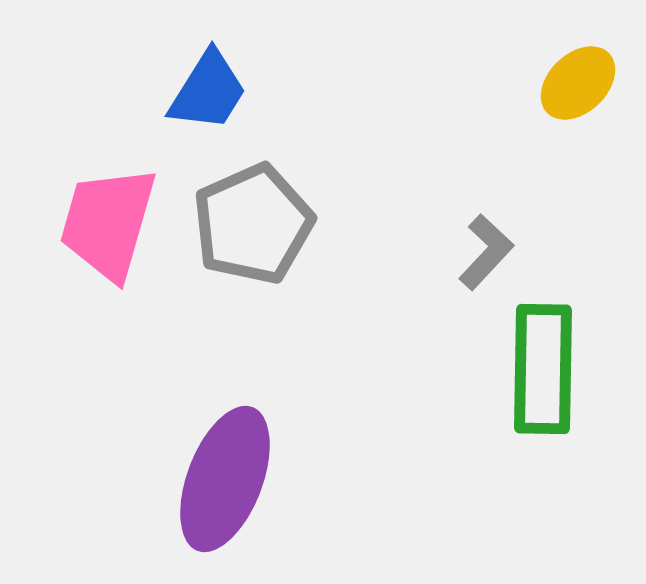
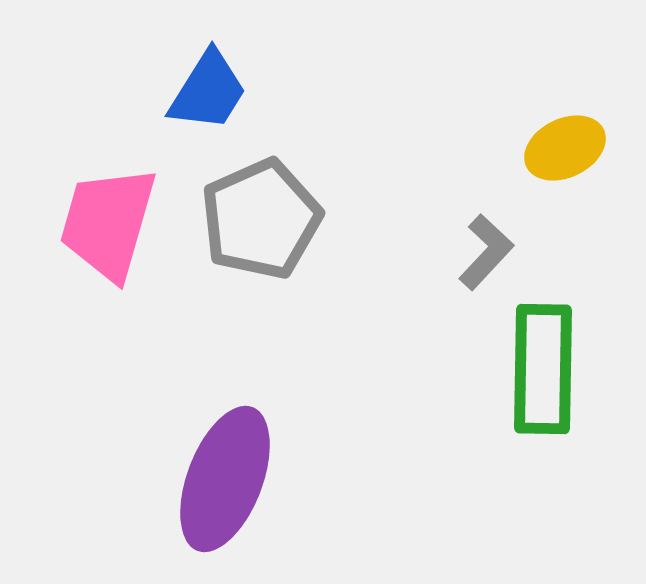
yellow ellipse: moved 13 px left, 65 px down; rotated 18 degrees clockwise
gray pentagon: moved 8 px right, 5 px up
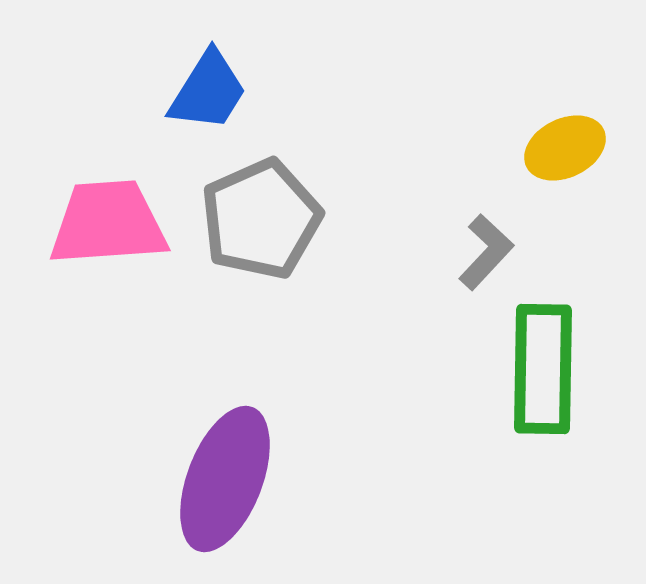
pink trapezoid: rotated 70 degrees clockwise
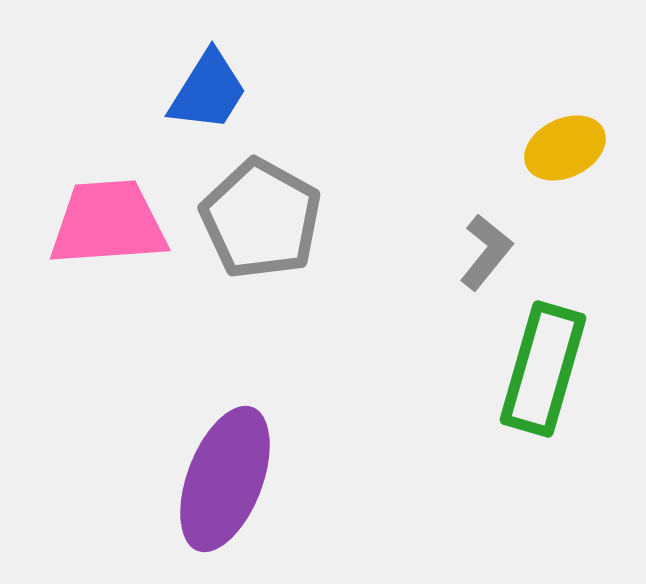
gray pentagon: rotated 19 degrees counterclockwise
gray L-shape: rotated 4 degrees counterclockwise
green rectangle: rotated 15 degrees clockwise
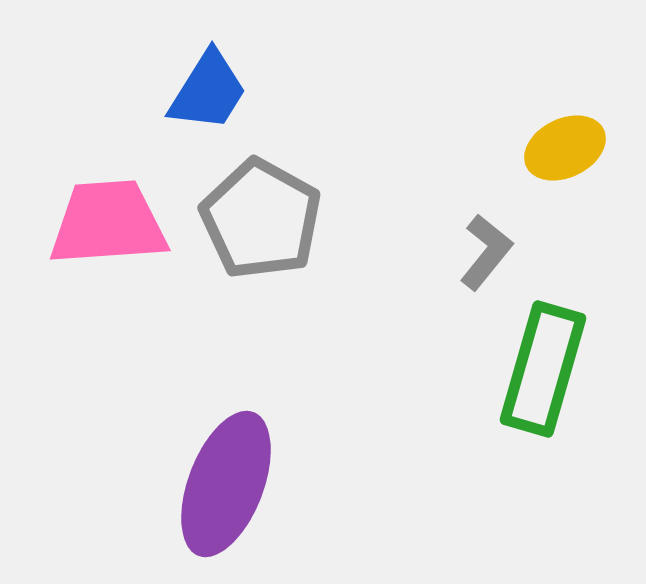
purple ellipse: moved 1 px right, 5 px down
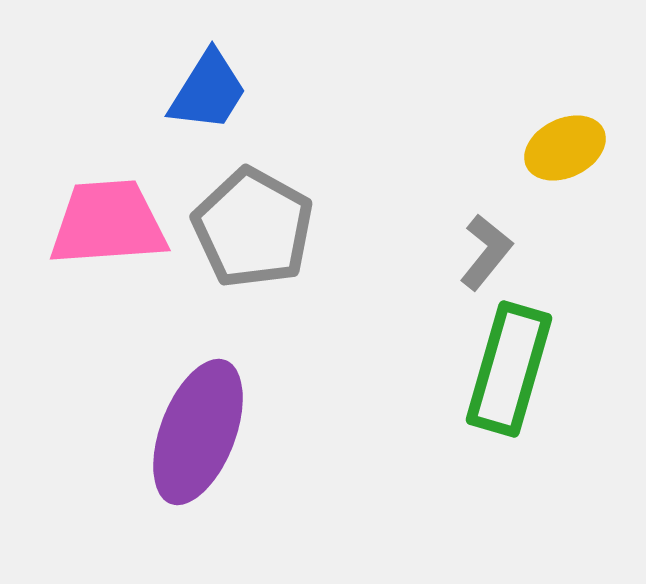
gray pentagon: moved 8 px left, 9 px down
green rectangle: moved 34 px left
purple ellipse: moved 28 px left, 52 px up
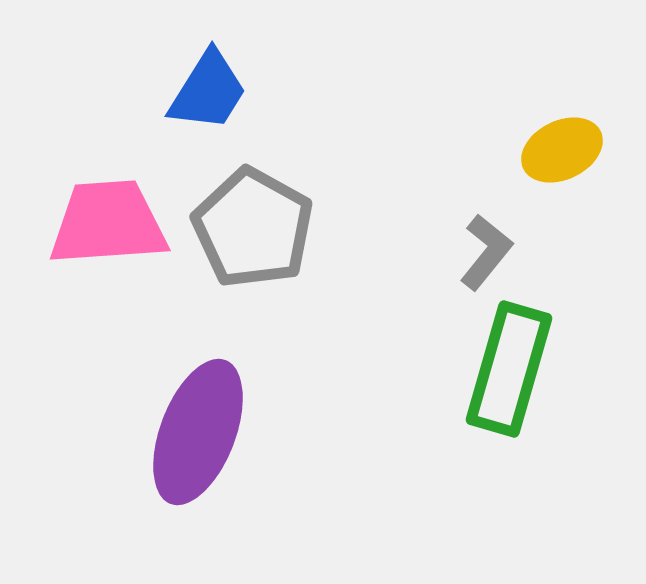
yellow ellipse: moved 3 px left, 2 px down
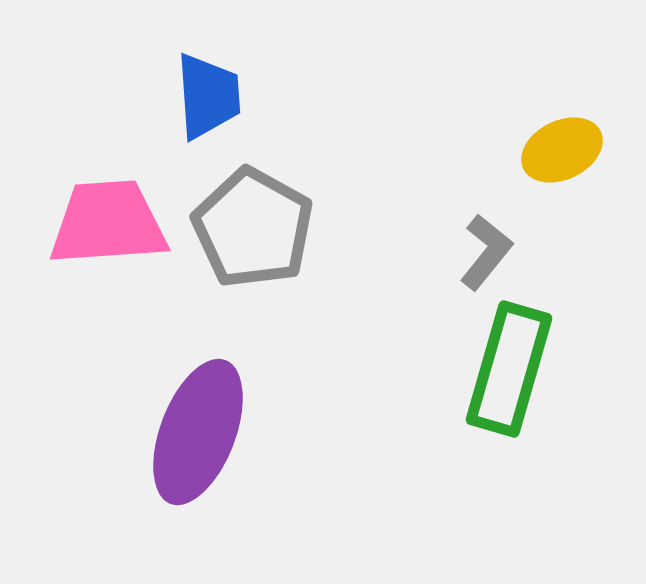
blue trapezoid: moved 5 px down; rotated 36 degrees counterclockwise
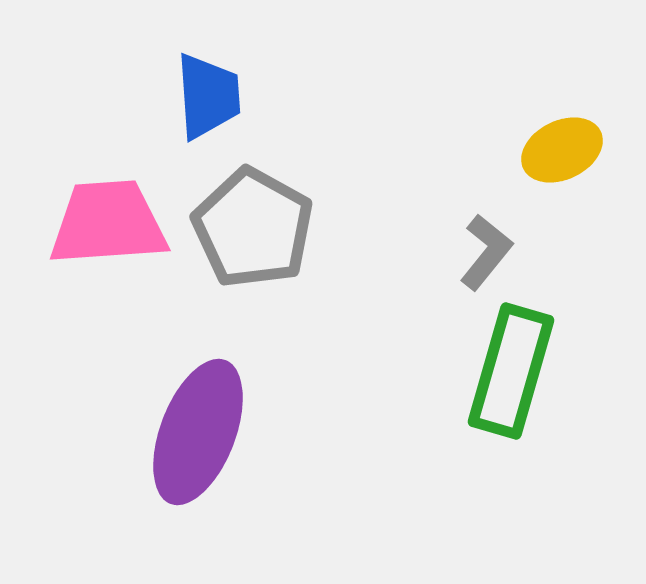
green rectangle: moved 2 px right, 2 px down
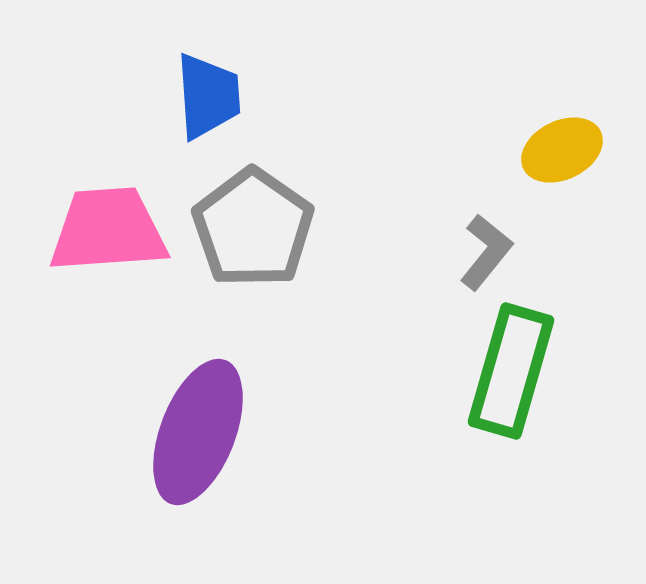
pink trapezoid: moved 7 px down
gray pentagon: rotated 6 degrees clockwise
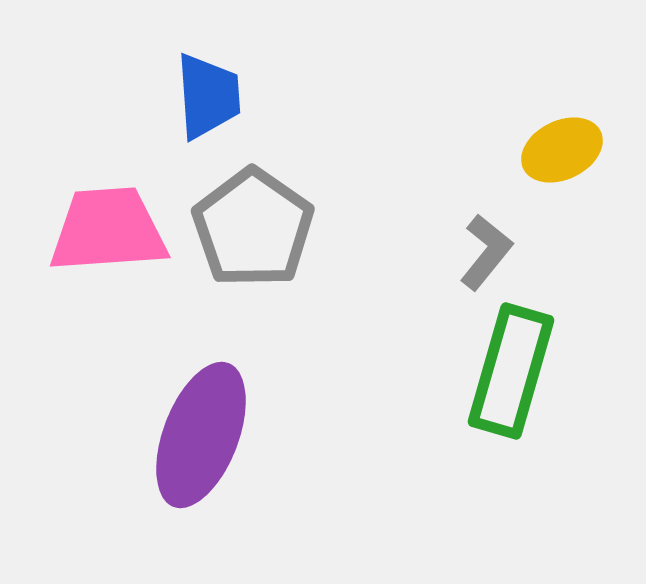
purple ellipse: moved 3 px right, 3 px down
